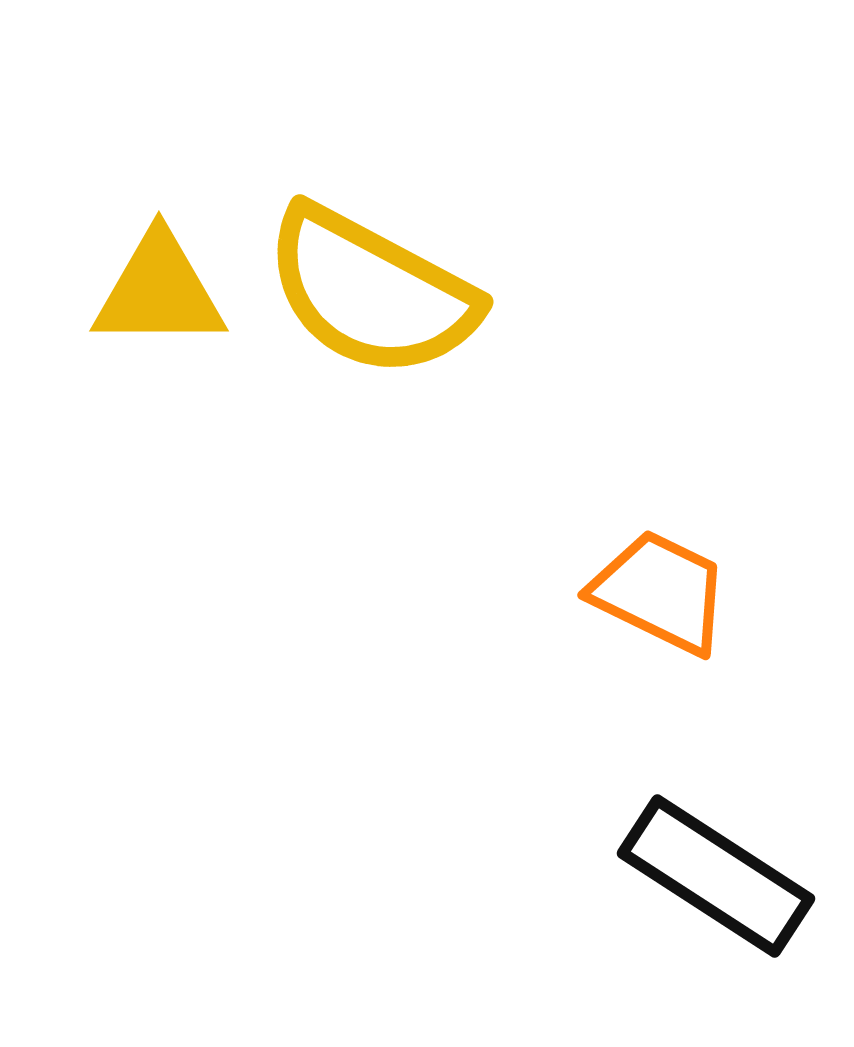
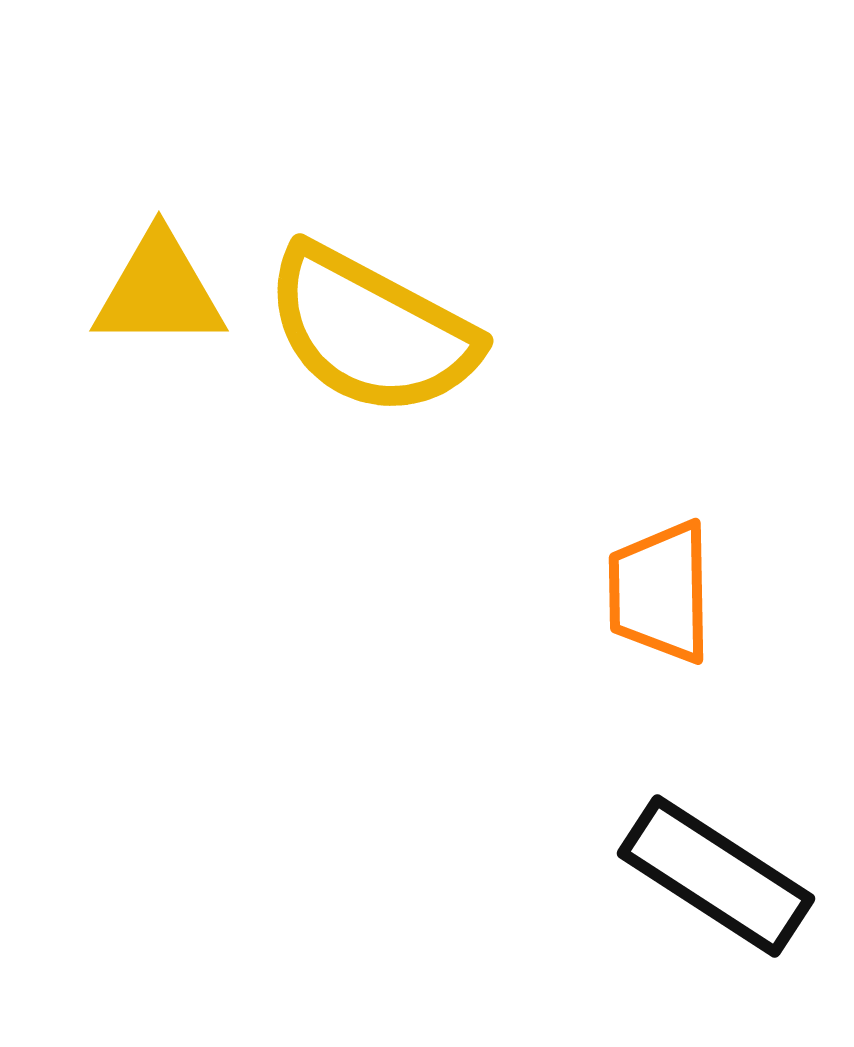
yellow semicircle: moved 39 px down
orange trapezoid: rotated 117 degrees counterclockwise
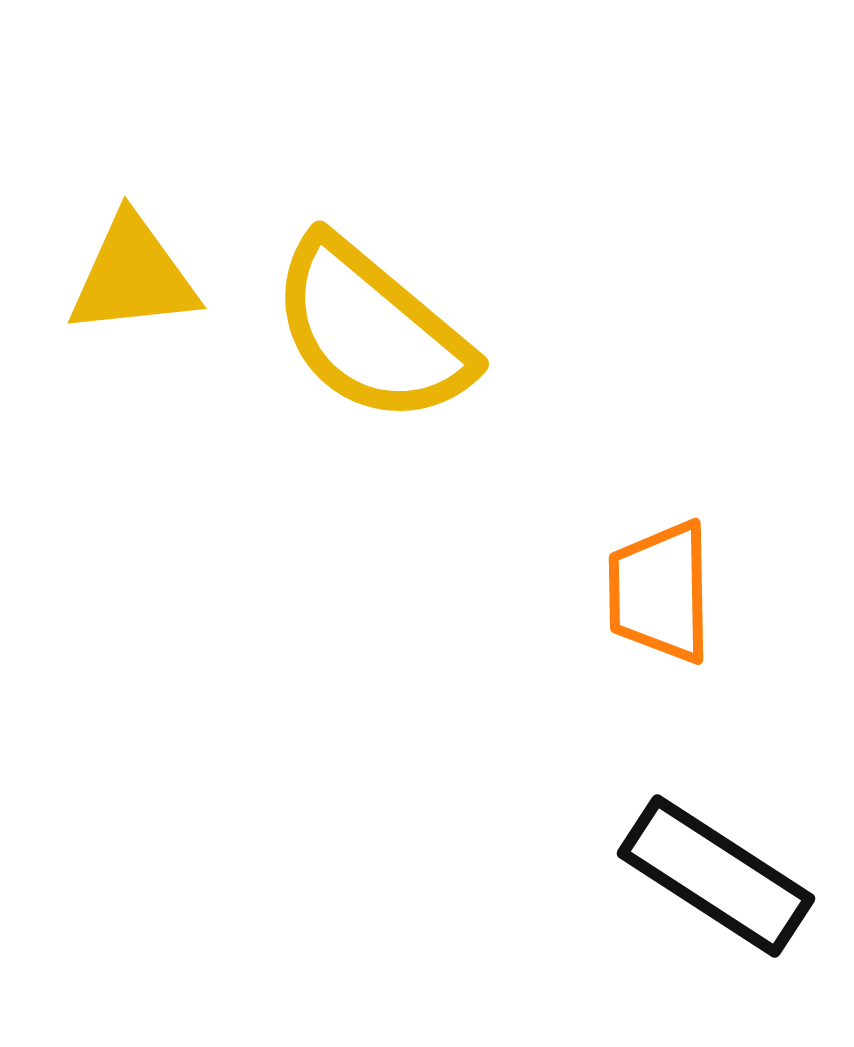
yellow triangle: moved 26 px left, 15 px up; rotated 6 degrees counterclockwise
yellow semicircle: rotated 12 degrees clockwise
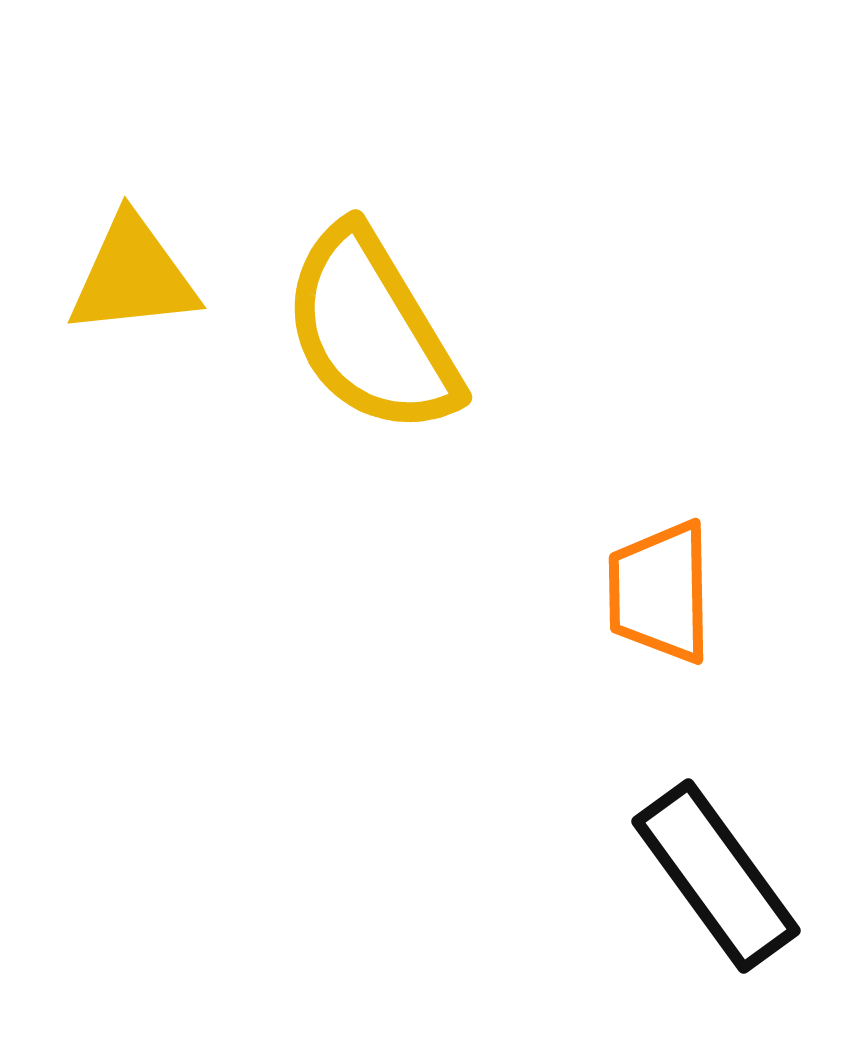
yellow semicircle: rotated 19 degrees clockwise
black rectangle: rotated 21 degrees clockwise
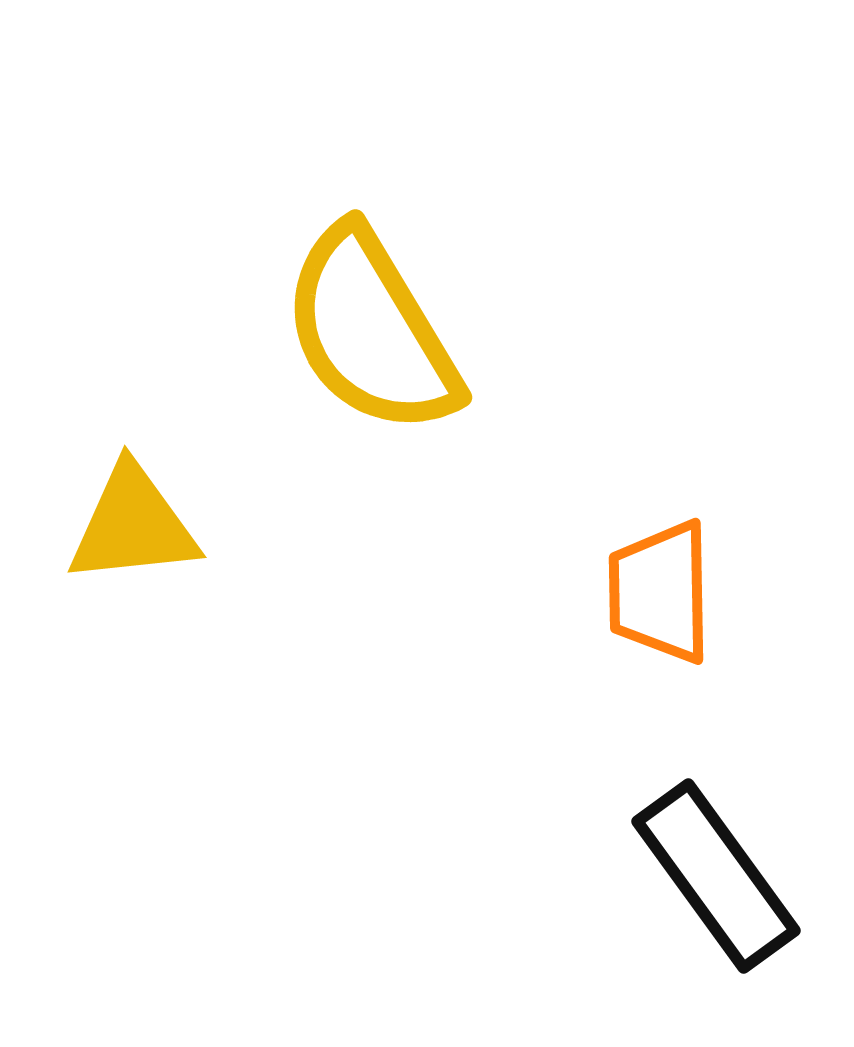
yellow triangle: moved 249 px down
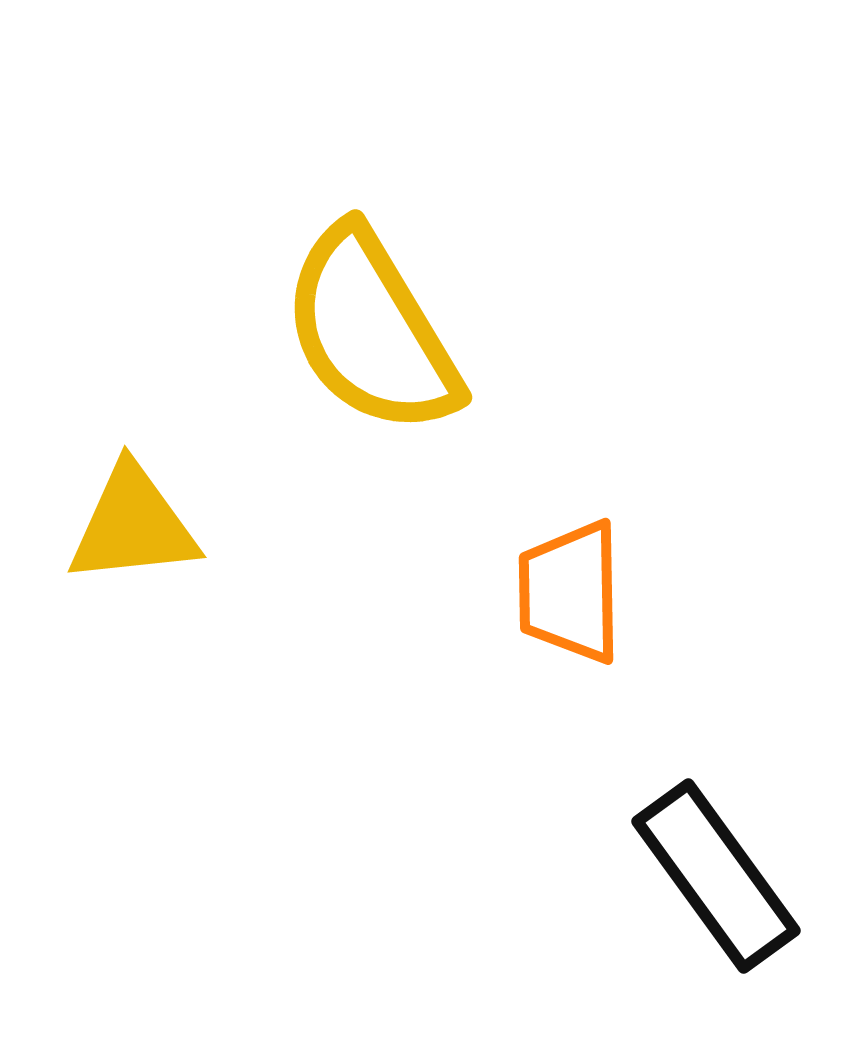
orange trapezoid: moved 90 px left
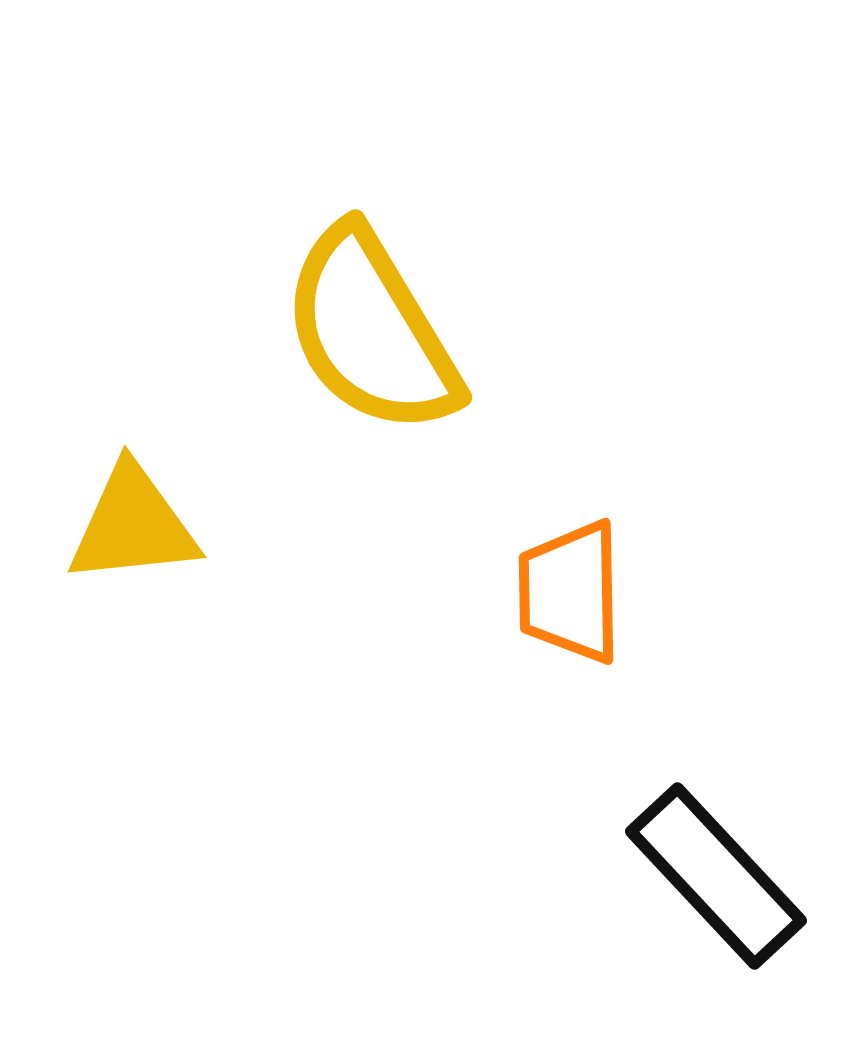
black rectangle: rotated 7 degrees counterclockwise
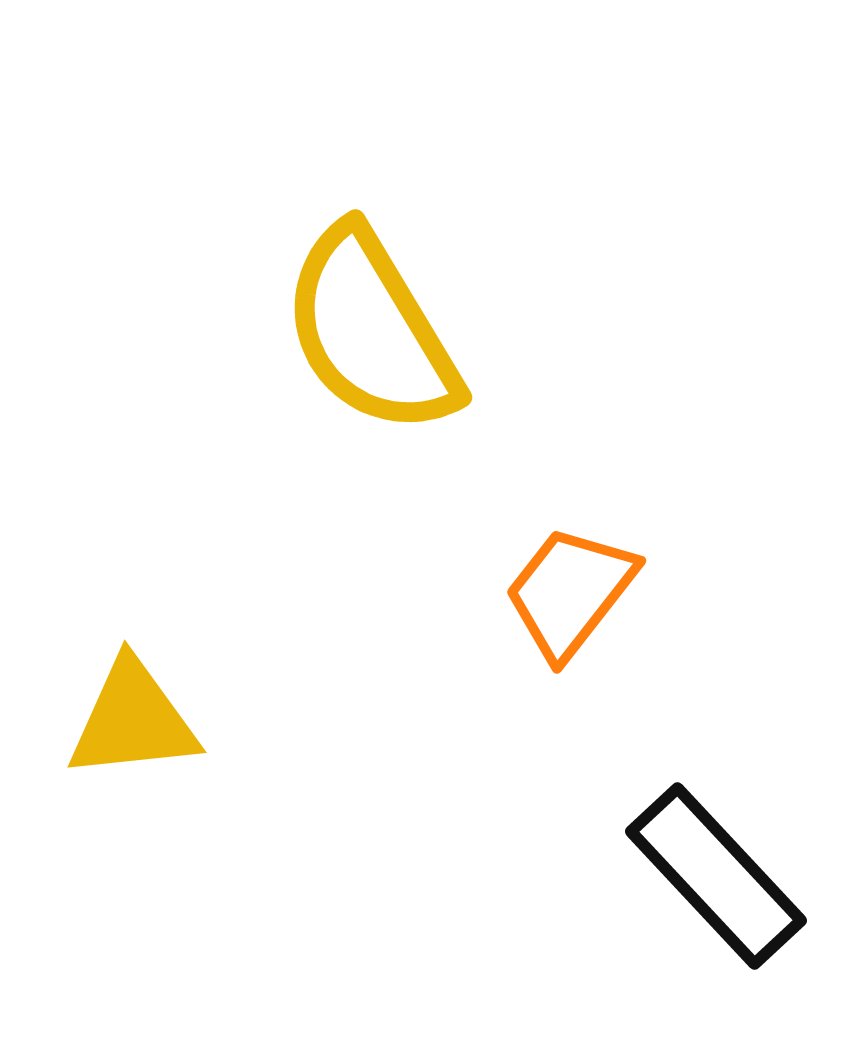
yellow triangle: moved 195 px down
orange trapezoid: rotated 39 degrees clockwise
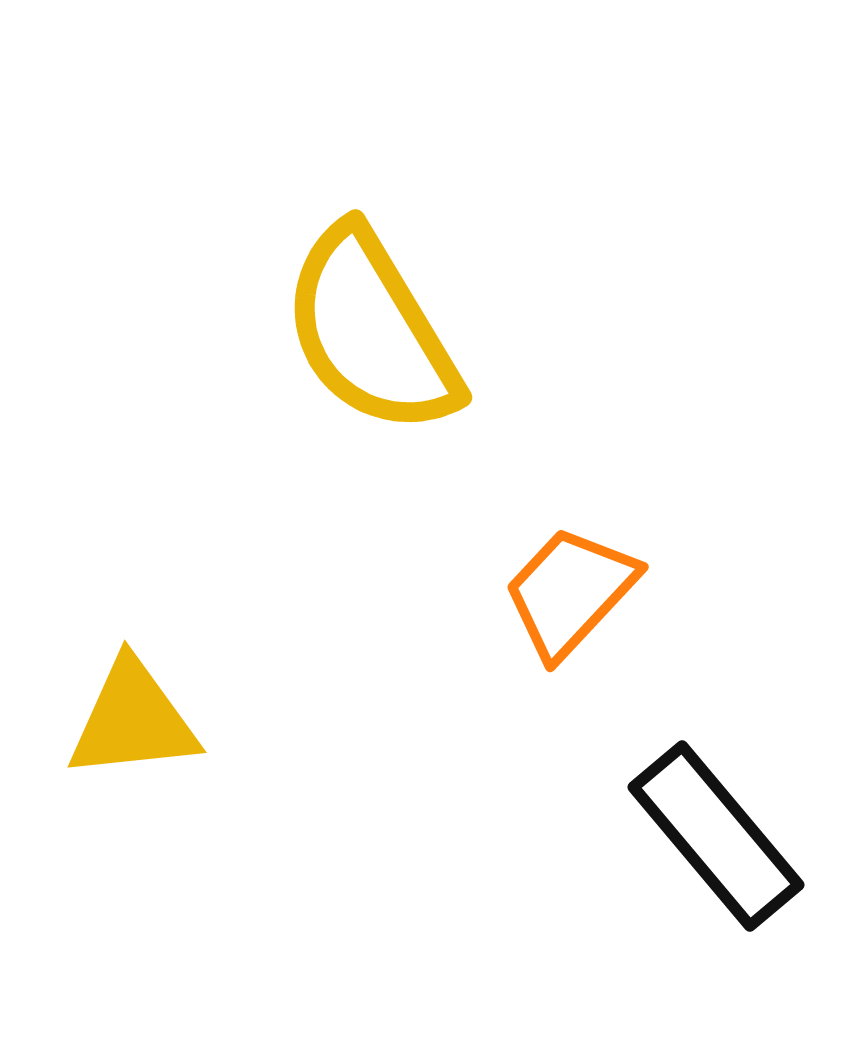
orange trapezoid: rotated 5 degrees clockwise
black rectangle: moved 40 px up; rotated 3 degrees clockwise
